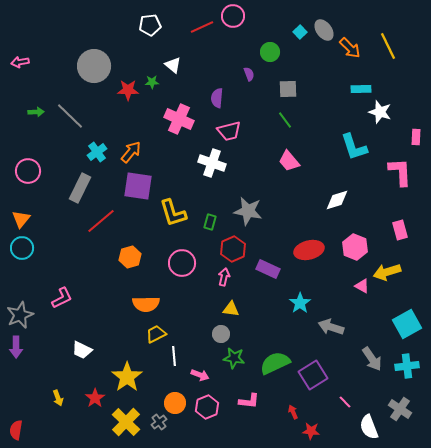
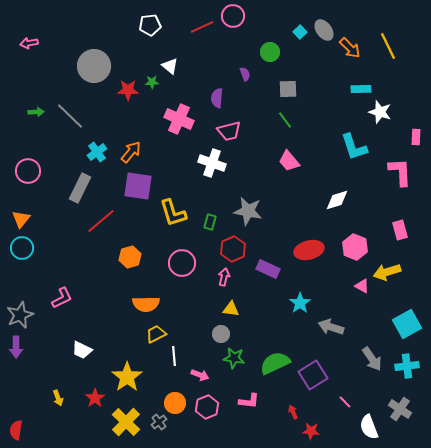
pink arrow at (20, 62): moved 9 px right, 19 px up
white triangle at (173, 65): moved 3 px left, 1 px down
purple semicircle at (249, 74): moved 4 px left
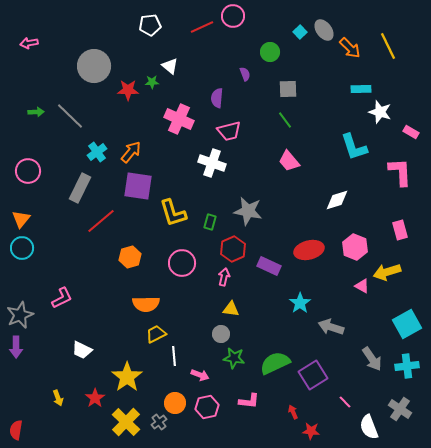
pink rectangle at (416, 137): moved 5 px left, 5 px up; rotated 63 degrees counterclockwise
purple rectangle at (268, 269): moved 1 px right, 3 px up
pink hexagon at (207, 407): rotated 10 degrees clockwise
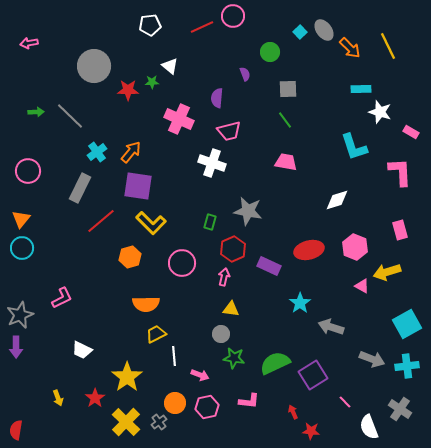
pink trapezoid at (289, 161): moved 3 px left, 1 px down; rotated 140 degrees clockwise
yellow L-shape at (173, 213): moved 22 px left, 10 px down; rotated 28 degrees counterclockwise
gray arrow at (372, 359): rotated 35 degrees counterclockwise
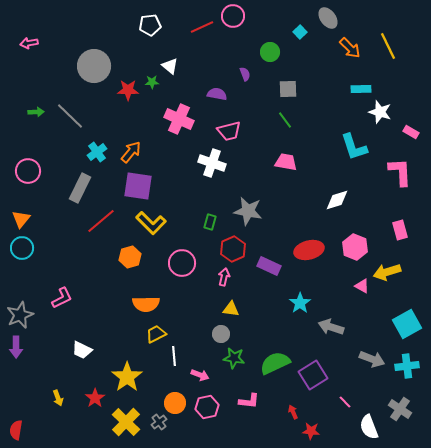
gray ellipse at (324, 30): moved 4 px right, 12 px up
purple semicircle at (217, 98): moved 4 px up; rotated 96 degrees clockwise
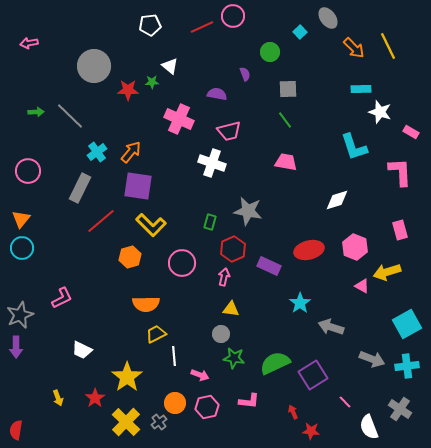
orange arrow at (350, 48): moved 4 px right
yellow L-shape at (151, 223): moved 2 px down
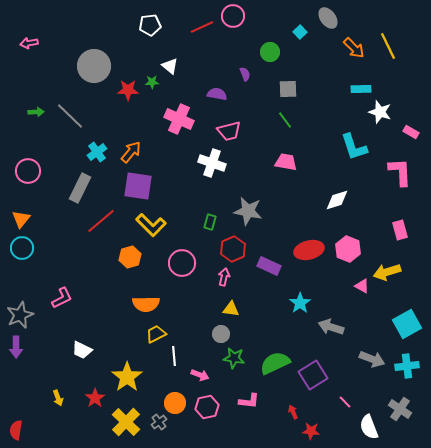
pink hexagon at (355, 247): moved 7 px left, 2 px down
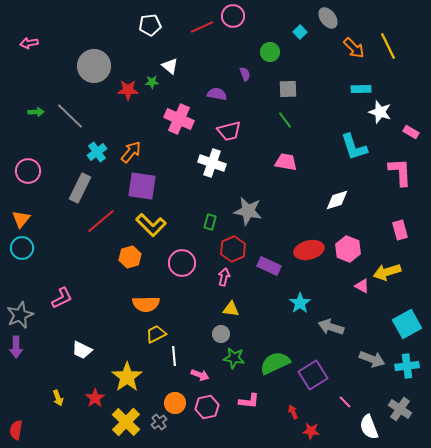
purple square at (138, 186): moved 4 px right
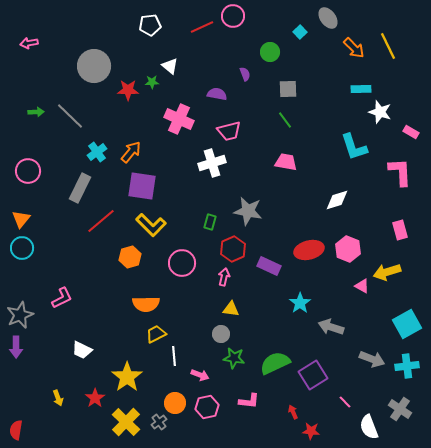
white cross at (212, 163): rotated 36 degrees counterclockwise
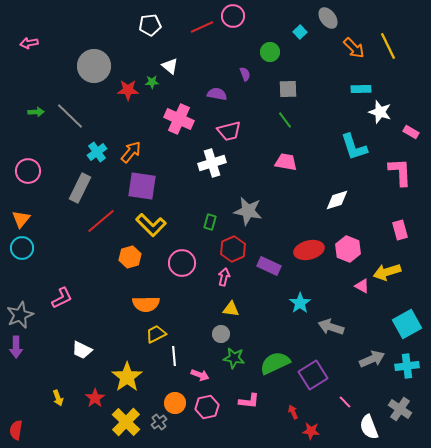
gray arrow at (372, 359): rotated 45 degrees counterclockwise
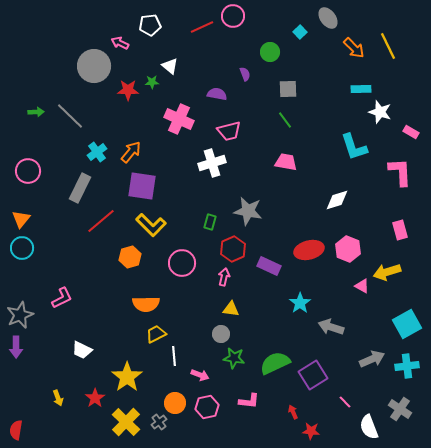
pink arrow at (29, 43): moved 91 px right; rotated 36 degrees clockwise
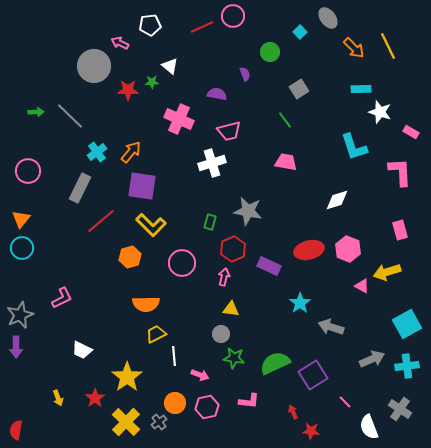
gray square at (288, 89): moved 11 px right; rotated 30 degrees counterclockwise
